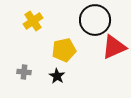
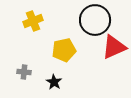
yellow cross: rotated 12 degrees clockwise
black star: moved 3 px left, 6 px down
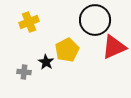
yellow cross: moved 4 px left, 1 px down
yellow pentagon: moved 3 px right; rotated 15 degrees counterclockwise
black star: moved 8 px left, 20 px up
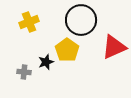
black circle: moved 14 px left
yellow pentagon: rotated 10 degrees counterclockwise
black star: rotated 21 degrees clockwise
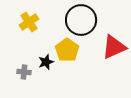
yellow cross: rotated 12 degrees counterclockwise
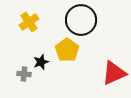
red triangle: moved 26 px down
black star: moved 5 px left
gray cross: moved 2 px down
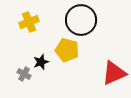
yellow cross: rotated 12 degrees clockwise
yellow pentagon: rotated 20 degrees counterclockwise
gray cross: rotated 24 degrees clockwise
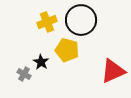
yellow cross: moved 18 px right
black star: rotated 21 degrees counterclockwise
red triangle: moved 1 px left, 2 px up
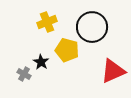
black circle: moved 11 px right, 7 px down
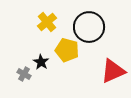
yellow cross: rotated 18 degrees counterclockwise
black circle: moved 3 px left
